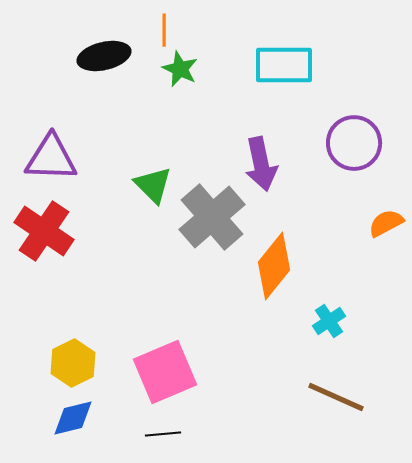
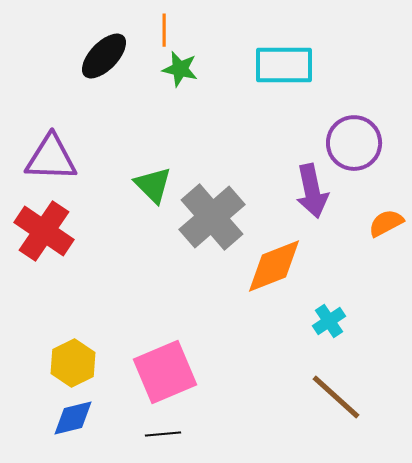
black ellipse: rotated 33 degrees counterclockwise
green star: rotated 12 degrees counterclockwise
purple arrow: moved 51 px right, 27 px down
orange diamond: rotated 30 degrees clockwise
brown line: rotated 18 degrees clockwise
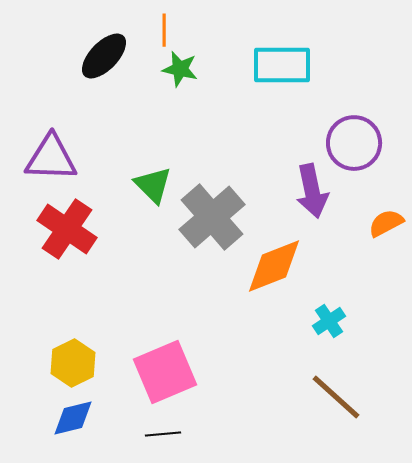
cyan rectangle: moved 2 px left
red cross: moved 23 px right, 2 px up
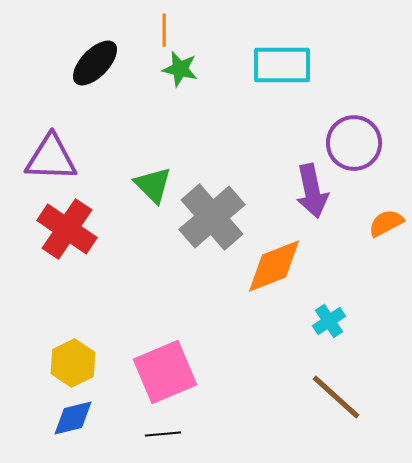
black ellipse: moved 9 px left, 7 px down
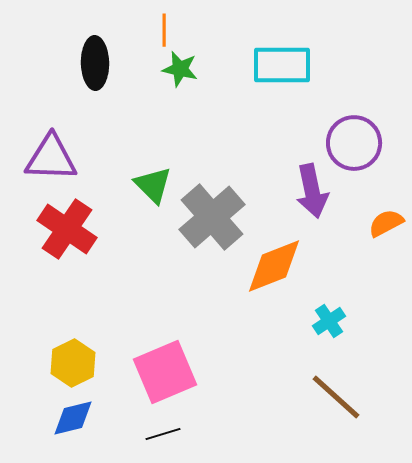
black ellipse: rotated 45 degrees counterclockwise
black line: rotated 12 degrees counterclockwise
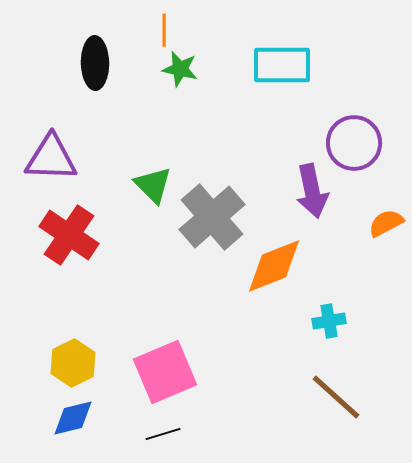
red cross: moved 2 px right, 6 px down
cyan cross: rotated 24 degrees clockwise
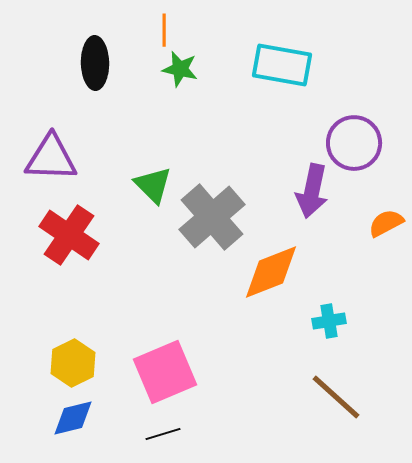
cyan rectangle: rotated 10 degrees clockwise
purple arrow: rotated 24 degrees clockwise
orange diamond: moved 3 px left, 6 px down
